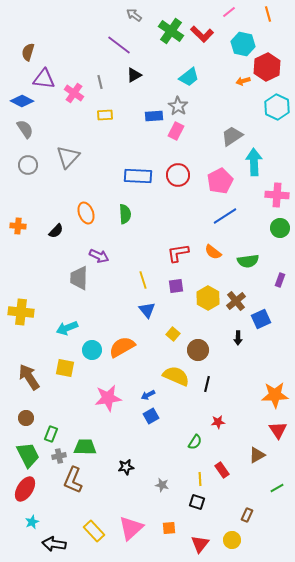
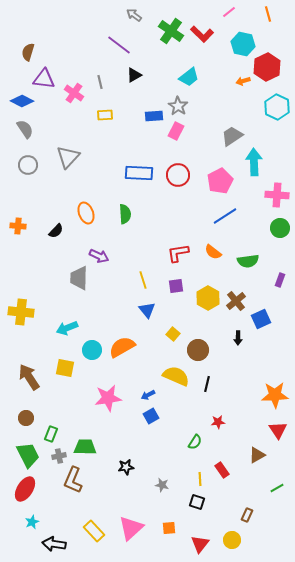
blue rectangle at (138, 176): moved 1 px right, 3 px up
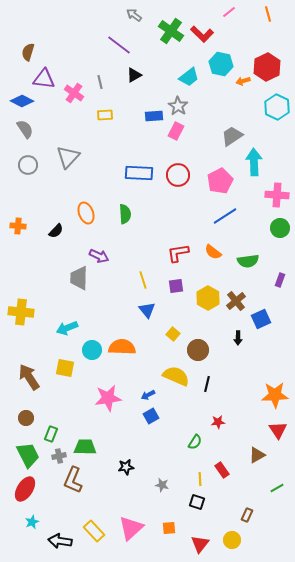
cyan hexagon at (243, 44): moved 22 px left, 20 px down
orange semicircle at (122, 347): rotated 32 degrees clockwise
black arrow at (54, 544): moved 6 px right, 3 px up
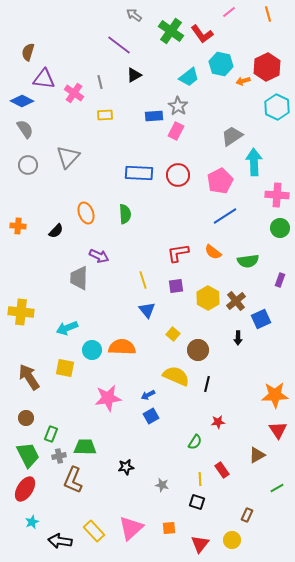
red L-shape at (202, 34): rotated 10 degrees clockwise
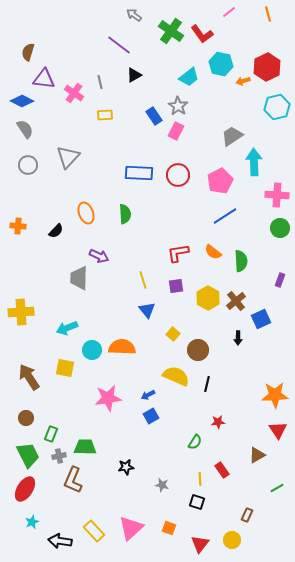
cyan hexagon at (277, 107): rotated 20 degrees clockwise
blue rectangle at (154, 116): rotated 60 degrees clockwise
green semicircle at (248, 261): moved 7 px left; rotated 85 degrees counterclockwise
yellow cross at (21, 312): rotated 10 degrees counterclockwise
orange square at (169, 528): rotated 24 degrees clockwise
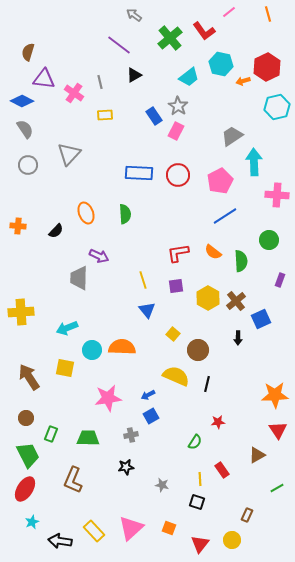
green cross at (171, 31): moved 1 px left, 7 px down; rotated 15 degrees clockwise
red L-shape at (202, 34): moved 2 px right, 3 px up
gray triangle at (68, 157): moved 1 px right, 3 px up
green circle at (280, 228): moved 11 px left, 12 px down
green trapezoid at (85, 447): moved 3 px right, 9 px up
gray cross at (59, 456): moved 72 px right, 21 px up
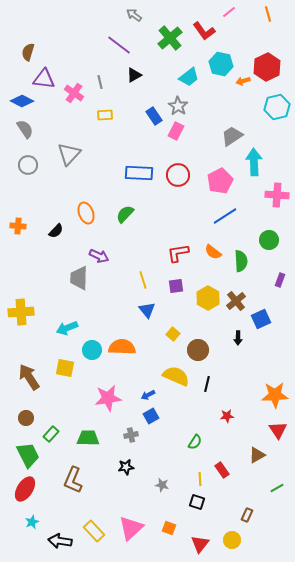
green semicircle at (125, 214): rotated 132 degrees counterclockwise
red star at (218, 422): moved 9 px right, 6 px up
green rectangle at (51, 434): rotated 21 degrees clockwise
